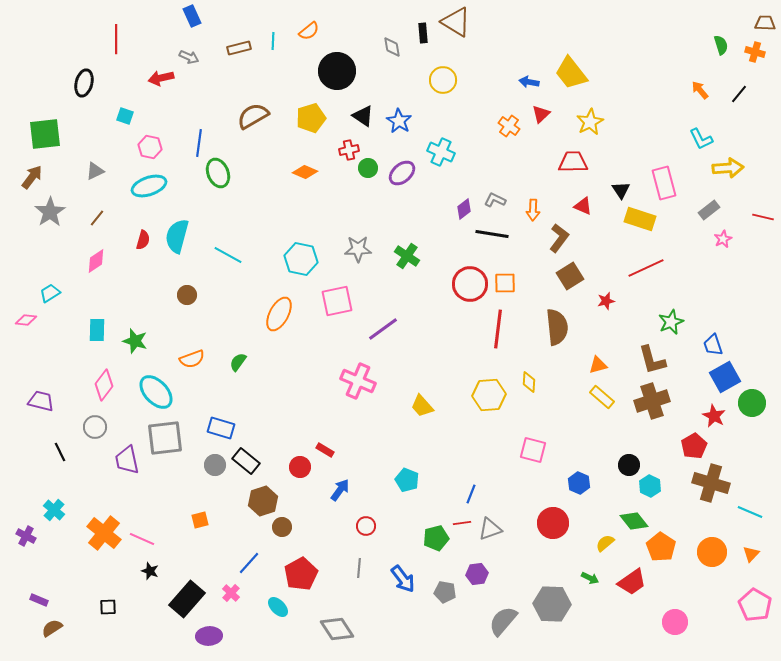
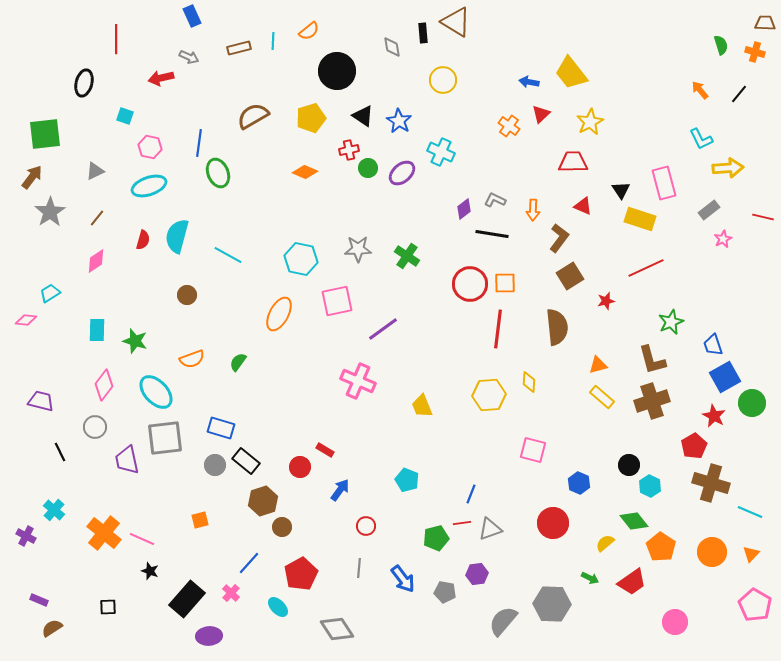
yellow trapezoid at (422, 406): rotated 20 degrees clockwise
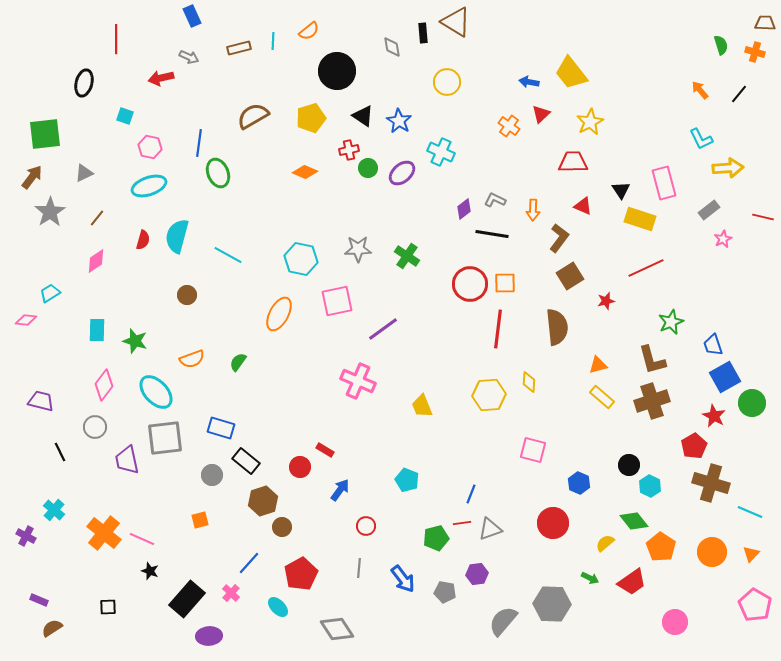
yellow circle at (443, 80): moved 4 px right, 2 px down
gray triangle at (95, 171): moved 11 px left, 2 px down
gray circle at (215, 465): moved 3 px left, 10 px down
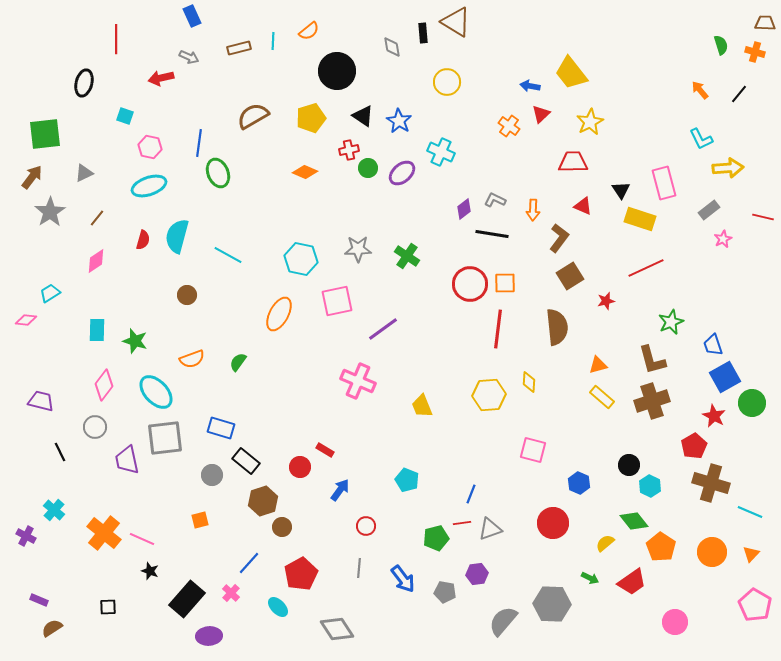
blue arrow at (529, 82): moved 1 px right, 4 px down
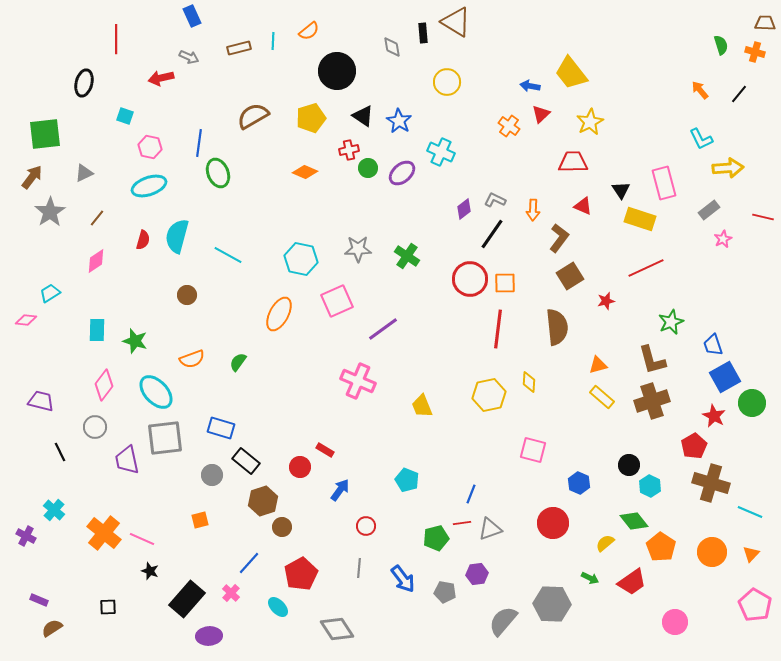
black line at (492, 234): rotated 64 degrees counterclockwise
red circle at (470, 284): moved 5 px up
pink square at (337, 301): rotated 12 degrees counterclockwise
yellow hexagon at (489, 395): rotated 8 degrees counterclockwise
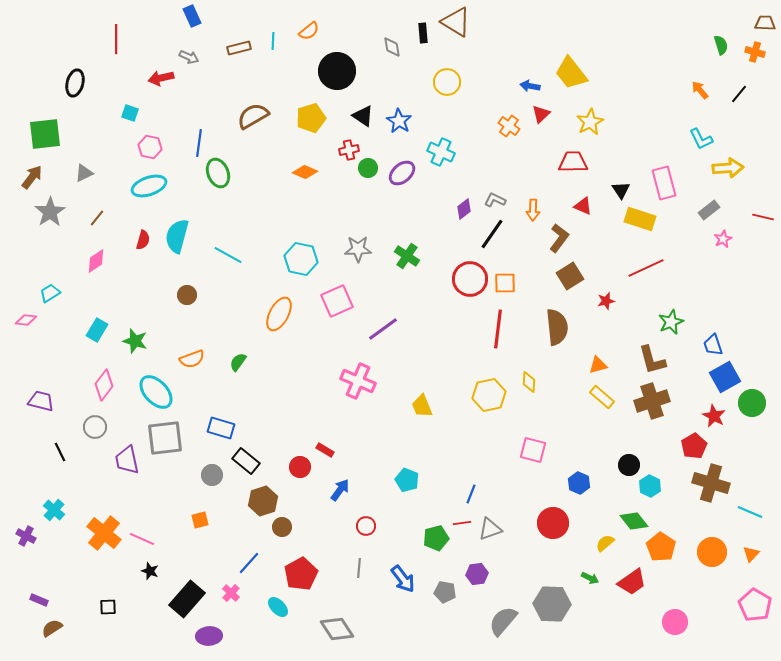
black ellipse at (84, 83): moved 9 px left
cyan square at (125, 116): moved 5 px right, 3 px up
cyan rectangle at (97, 330): rotated 30 degrees clockwise
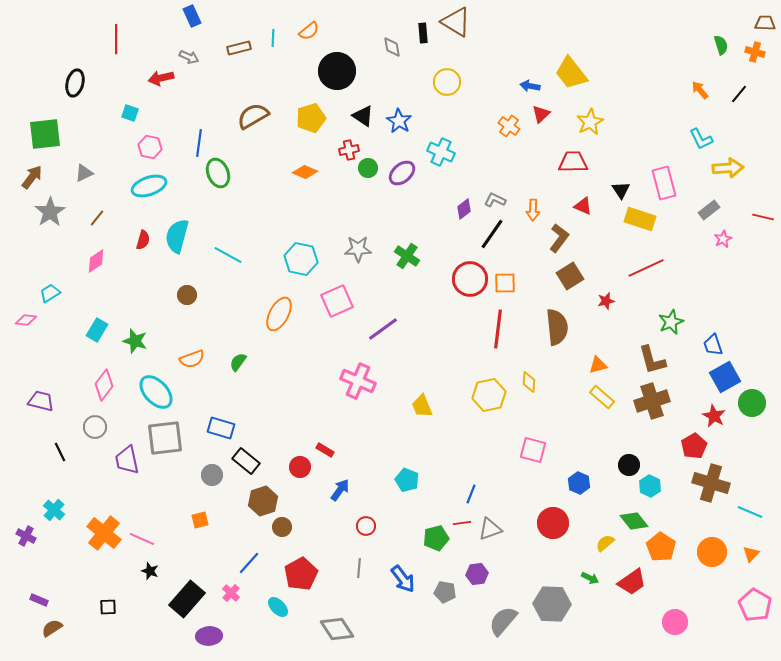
cyan line at (273, 41): moved 3 px up
